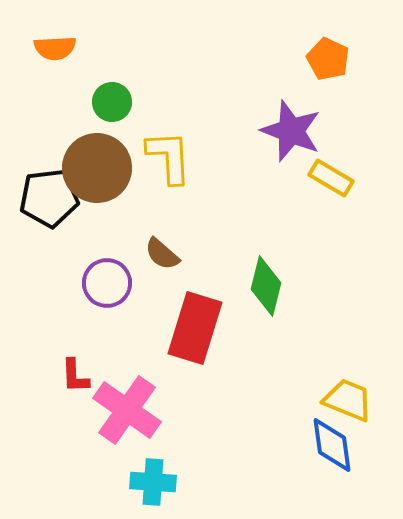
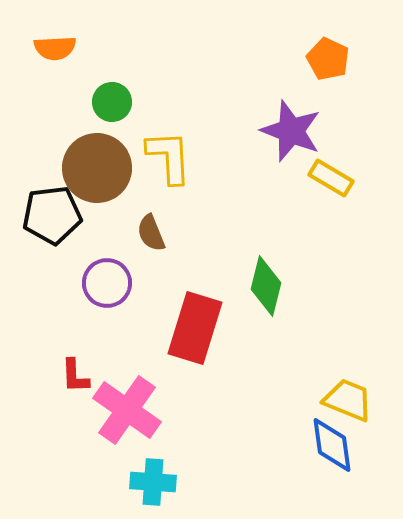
black pentagon: moved 3 px right, 17 px down
brown semicircle: moved 11 px left, 21 px up; rotated 27 degrees clockwise
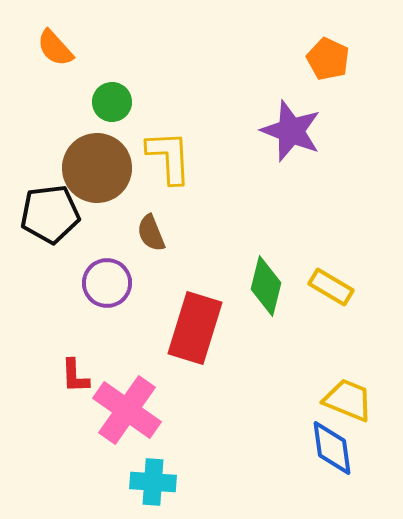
orange semicircle: rotated 51 degrees clockwise
yellow rectangle: moved 109 px down
black pentagon: moved 2 px left, 1 px up
blue diamond: moved 3 px down
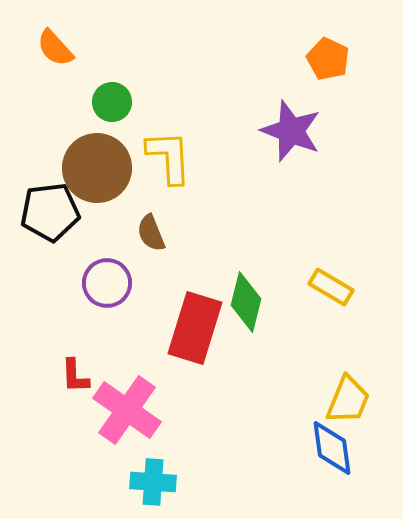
black pentagon: moved 2 px up
green diamond: moved 20 px left, 16 px down
yellow trapezoid: rotated 90 degrees clockwise
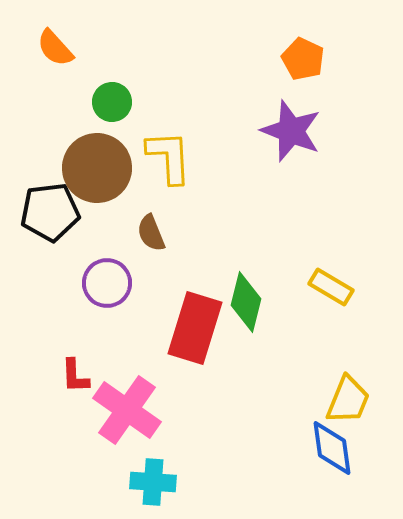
orange pentagon: moved 25 px left
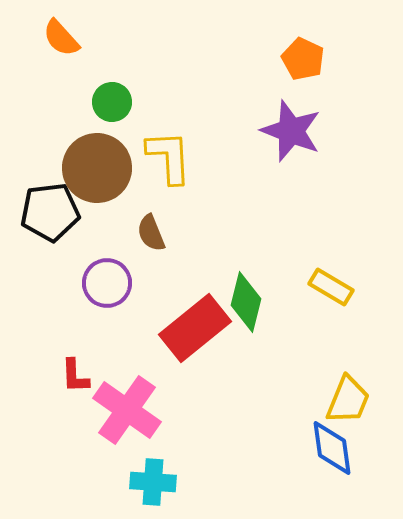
orange semicircle: moved 6 px right, 10 px up
red rectangle: rotated 34 degrees clockwise
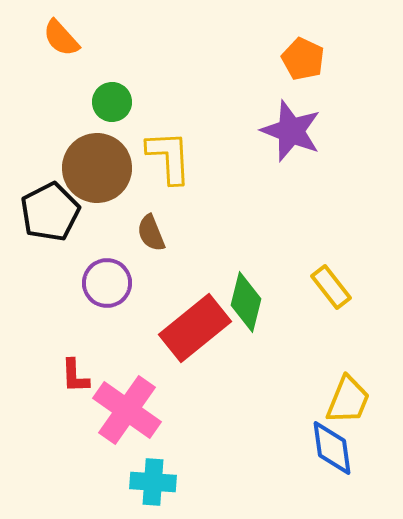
black pentagon: rotated 20 degrees counterclockwise
yellow rectangle: rotated 21 degrees clockwise
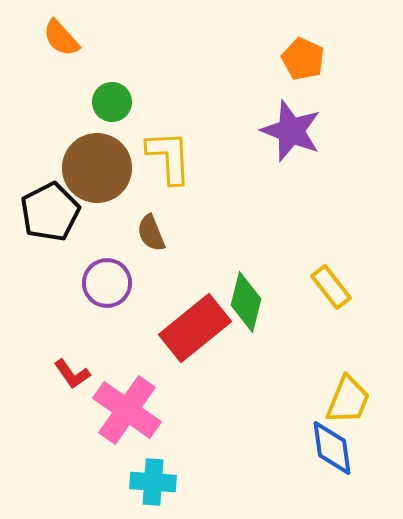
red L-shape: moved 3 px left, 2 px up; rotated 33 degrees counterclockwise
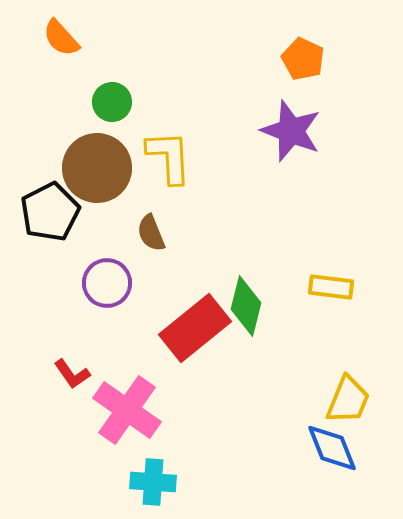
yellow rectangle: rotated 45 degrees counterclockwise
green diamond: moved 4 px down
blue diamond: rotated 14 degrees counterclockwise
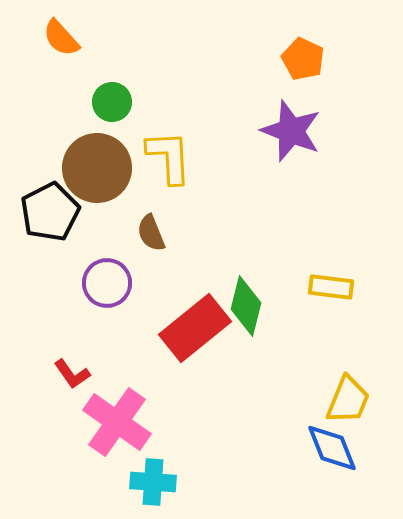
pink cross: moved 10 px left, 12 px down
